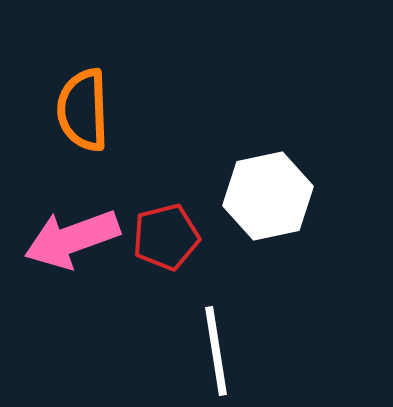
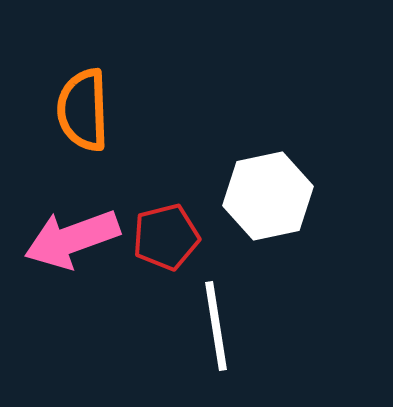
white line: moved 25 px up
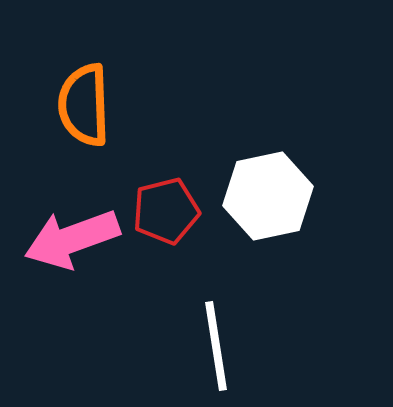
orange semicircle: moved 1 px right, 5 px up
red pentagon: moved 26 px up
white line: moved 20 px down
